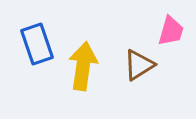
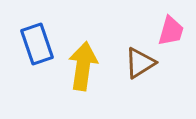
brown triangle: moved 1 px right, 2 px up
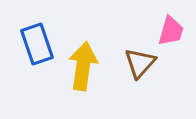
brown triangle: rotated 16 degrees counterclockwise
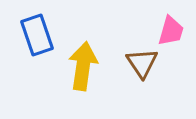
blue rectangle: moved 9 px up
brown triangle: moved 2 px right; rotated 16 degrees counterclockwise
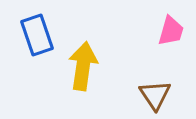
brown triangle: moved 13 px right, 32 px down
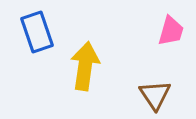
blue rectangle: moved 3 px up
yellow arrow: moved 2 px right
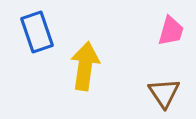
brown triangle: moved 9 px right, 2 px up
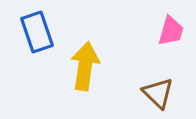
brown triangle: moved 6 px left; rotated 12 degrees counterclockwise
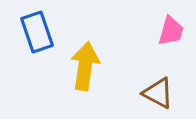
brown triangle: rotated 16 degrees counterclockwise
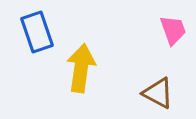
pink trapezoid: moved 2 px right, 1 px up; rotated 36 degrees counterclockwise
yellow arrow: moved 4 px left, 2 px down
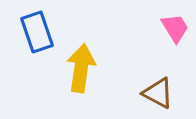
pink trapezoid: moved 2 px right, 2 px up; rotated 12 degrees counterclockwise
